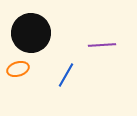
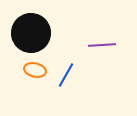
orange ellipse: moved 17 px right, 1 px down; rotated 30 degrees clockwise
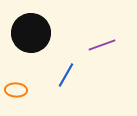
purple line: rotated 16 degrees counterclockwise
orange ellipse: moved 19 px left, 20 px down; rotated 10 degrees counterclockwise
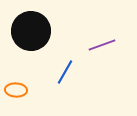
black circle: moved 2 px up
blue line: moved 1 px left, 3 px up
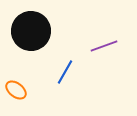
purple line: moved 2 px right, 1 px down
orange ellipse: rotated 35 degrees clockwise
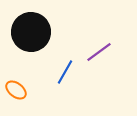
black circle: moved 1 px down
purple line: moved 5 px left, 6 px down; rotated 16 degrees counterclockwise
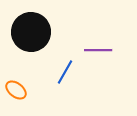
purple line: moved 1 px left, 2 px up; rotated 36 degrees clockwise
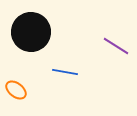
purple line: moved 18 px right, 4 px up; rotated 32 degrees clockwise
blue line: rotated 70 degrees clockwise
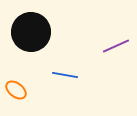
purple line: rotated 56 degrees counterclockwise
blue line: moved 3 px down
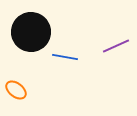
blue line: moved 18 px up
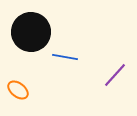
purple line: moved 1 px left, 29 px down; rotated 24 degrees counterclockwise
orange ellipse: moved 2 px right
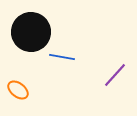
blue line: moved 3 px left
